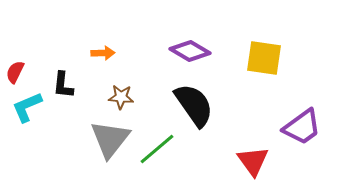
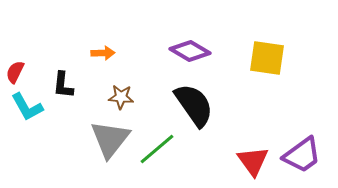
yellow square: moved 3 px right
cyan L-shape: rotated 96 degrees counterclockwise
purple trapezoid: moved 28 px down
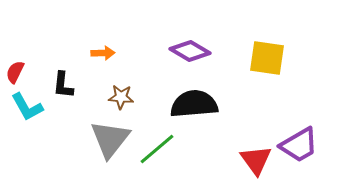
black semicircle: moved 1 px up; rotated 60 degrees counterclockwise
purple trapezoid: moved 3 px left, 10 px up; rotated 6 degrees clockwise
red triangle: moved 3 px right, 1 px up
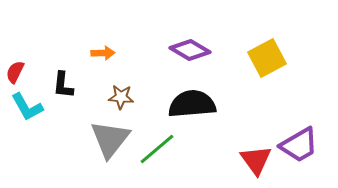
purple diamond: moved 1 px up
yellow square: rotated 36 degrees counterclockwise
black semicircle: moved 2 px left
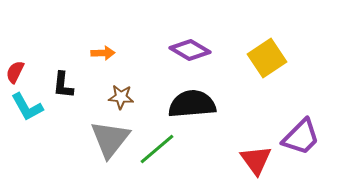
yellow square: rotated 6 degrees counterclockwise
purple trapezoid: moved 2 px right, 8 px up; rotated 15 degrees counterclockwise
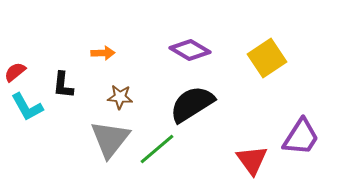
red semicircle: rotated 25 degrees clockwise
brown star: moved 1 px left
black semicircle: rotated 27 degrees counterclockwise
purple trapezoid: rotated 12 degrees counterclockwise
red triangle: moved 4 px left
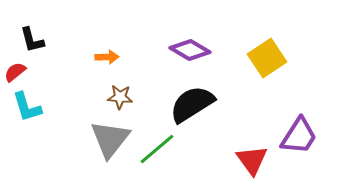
orange arrow: moved 4 px right, 4 px down
black L-shape: moved 31 px left, 45 px up; rotated 20 degrees counterclockwise
cyan L-shape: rotated 12 degrees clockwise
purple trapezoid: moved 2 px left, 1 px up
